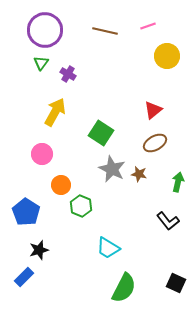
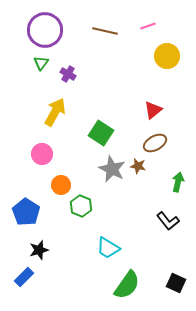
brown star: moved 1 px left, 8 px up
green semicircle: moved 3 px right, 3 px up; rotated 8 degrees clockwise
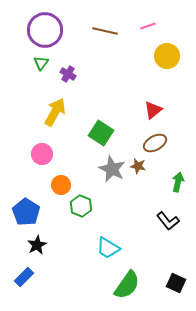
black star: moved 2 px left, 5 px up; rotated 12 degrees counterclockwise
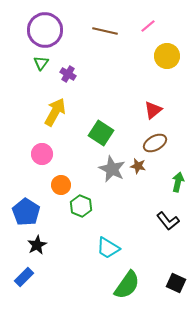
pink line: rotated 21 degrees counterclockwise
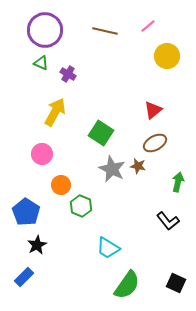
green triangle: rotated 42 degrees counterclockwise
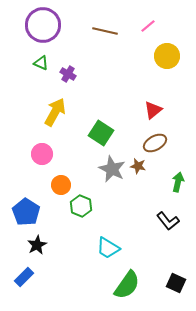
purple circle: moved 2 px left, 5 px up
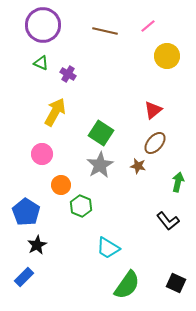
brown ellipse: rotated 20 degrees counterclockwise
gray star: moved 12 px left, 4 px up; rotated 16 degrees clockwise
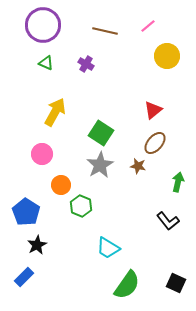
green triangle: moved 5 px right
purple cross: moved 18 px right, 10 px up
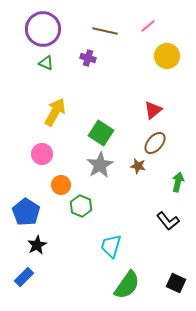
purple circle: moved 4 px down
purple cross: moved 2 px right, 6 px up; rotated 14 degrees counterclockwise
cyan trapezoid: moved 3 px right, 2 px up; rotated 75 degrees clockwise
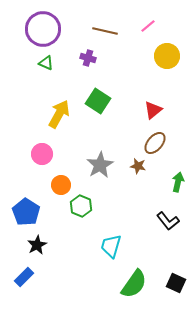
yellow arrow: moved 4 px right, 2 px down
green square: moved 3 px left, 32 px up
green semicircle: moved 7 px right, 1 px up
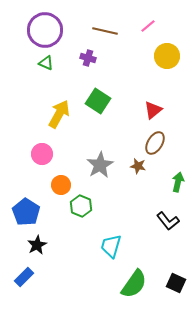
purple circle: moved 2 px right, 1 px down
brown ellipse: rotated 10 degrees counterclockwise
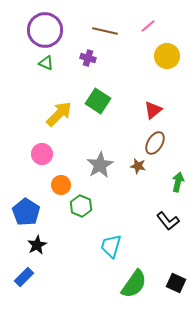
yellow arrow: rotated 16 degrees clockwise
